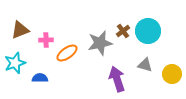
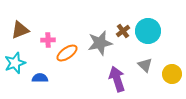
pink cross: moved 2 px right
gray triangle: rotated 28 degrees clockwise
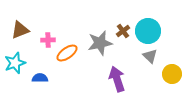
gray triangle: moved 5 px right, 9 px up
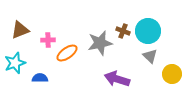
brown cross: rotated 32 degrees counterclockwise
purple arrow: rotated 55 degrees counterclockwise
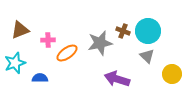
gray triangle: moved 3 px left
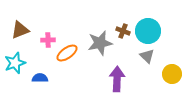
purple arrow: rotated 75 degrees clockwise
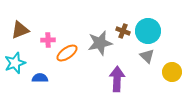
yellow circle: moved 2 px up
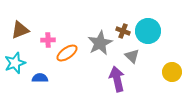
gray star: rotated 15 degrees counterclockwise
gray triangle: moved 15 px left
purple arrow: rotated 15 degrees counterclockwise
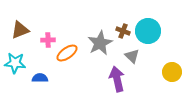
cyan star: rotated 25 degrees clockwise
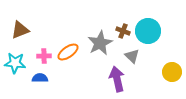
pink cross: moved 4 px left, 16 px down
orange ellipse: moved 1 px right, 1 px up
